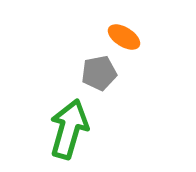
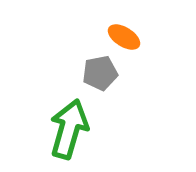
gray pentagon: moved 1 px right
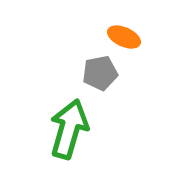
orange ellipse: rotated 8 degrees counterclockwise
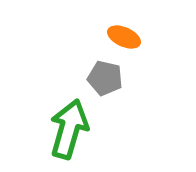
gray pentagon: moved 5 px right, 5 px down; rotated 24 degrees clockwise
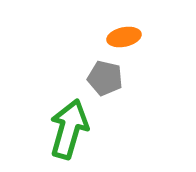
orange ellipse: rotated 36 degrees counterclockwise
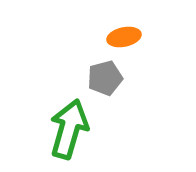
gray pentagon: rotated 28 degrees counterclockwise
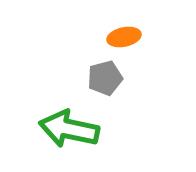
green arrow: rotated 94 degrees counterclockwise
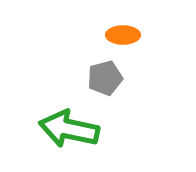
orange ellipse: moved 1 px left, 2 px up; rotated 12 degrees clockwise
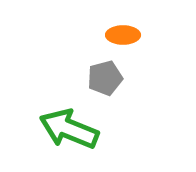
green arrow: rotated 10 degrees clockwise
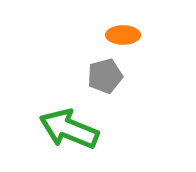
gray pentagon: moved 2 px up
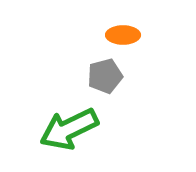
green arrow: rotated 48 degrees counterclockwise
